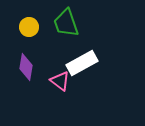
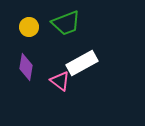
green trapezoid: rotated 92 degrees counterclockwise
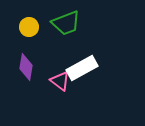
white rectangle: moved 5 px down
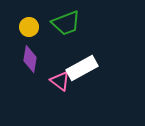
purple diamond: moved 4 px right, 8 px up
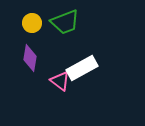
green trapezoid: moved 1 px left, 1 px up
yellow circle: moved 3 px right, 4 px up
purple diamond: moved 1 px up
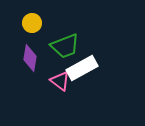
green trapezoid: moved 24 px down
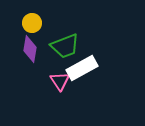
purple diamond: moved 9 px up
pink triangle: rotated 20 degrees clockwise
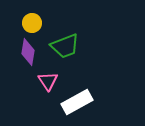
purple diamond: moved 2 px left, 3 px down
white rectangle: moved 5 px left, 34 px down
pink triangle: moved 12 px left
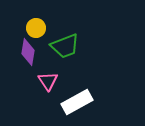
yellow circle: moved 4 px right, 5 px down
